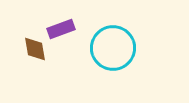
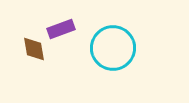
brown diamond: moved 1 px left
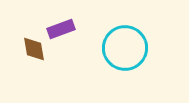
cyan circle: moved 12 px right
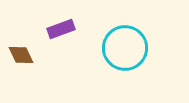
brown diamond: moved 13 px left, 6 px down; rotated 16 degrees counterclockwise
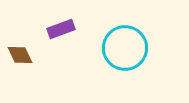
brown diamond: moved 1 px left
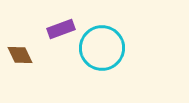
cyan circle: moved 23 px left
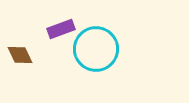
cyan circle: moved 6 px left, 1 px down
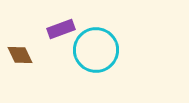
cyan circle: moved 1 px down
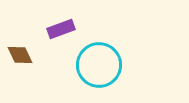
cyan circle: moved 3 px right, 15 px down
